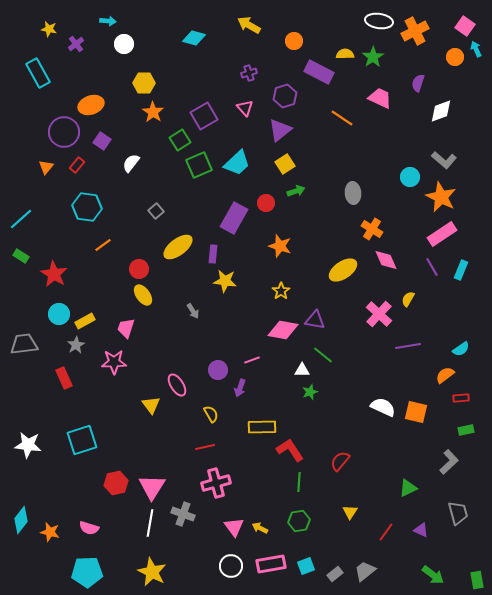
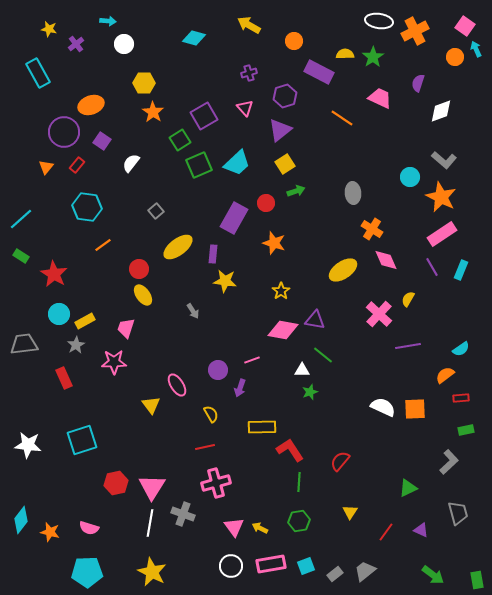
orange star at (280, 246): moved 6 px left, 3 px up
orange square at (416, 412): moved 1 px left, 3 px up; rotated 15 degrees counterclockwise
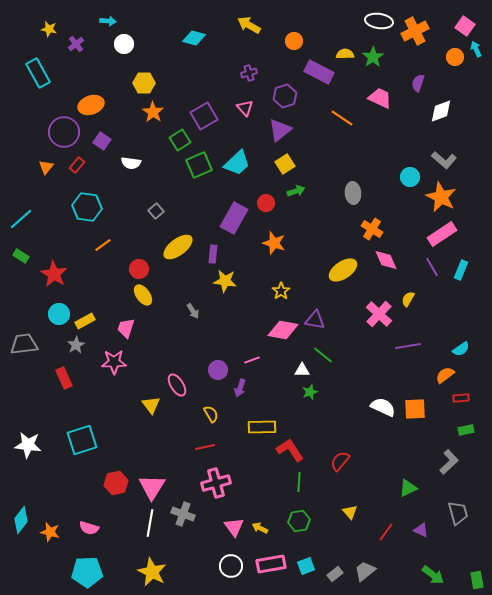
white semicircle at (131, 163): rotated 120 degrees counterclockwise
yellow triangle at (350, 512): rotated 14 degrees counterclockwise
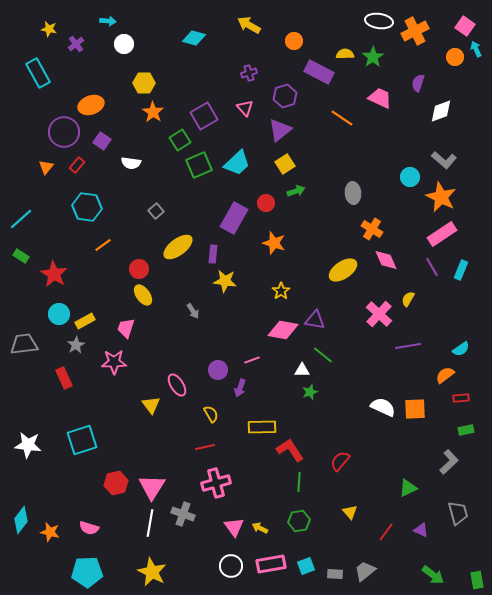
gray rectangle at (335, 574): rotated 42 degrees clockwise
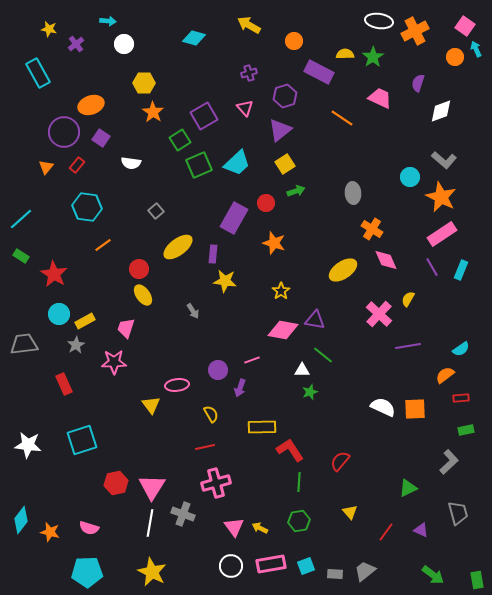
purple square at (102, 141): moved 1 px left, 3 px up
red rectangle at (64, 378): moved 6 px down
pink ellipse at (177, 385): rotated 65 degrees counterclockwise
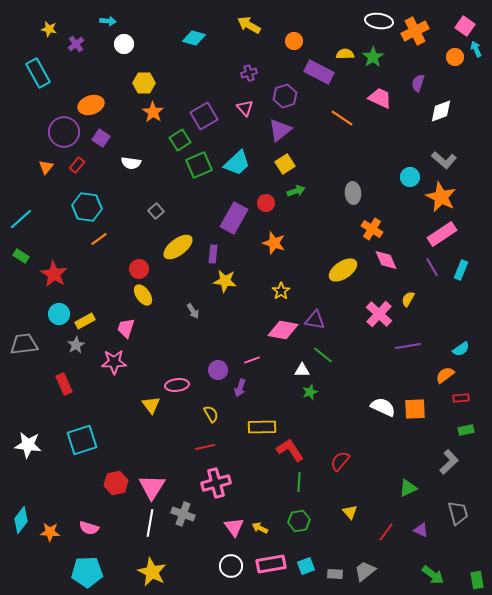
orange line at (103, 245): moved 4 px left, 6 px up
orange star at (50, 532): rotated 12 degrees counterclockwise
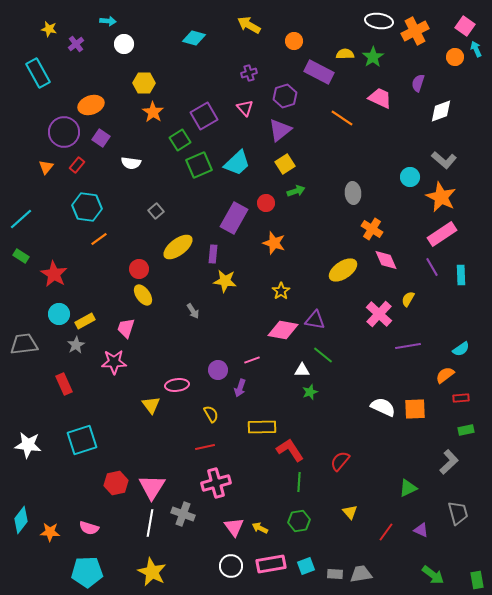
cyan rectangle at (461, 270): moved 5 px down; rotated 24 degrees counterclockwise
gray trapezoid at (365, 571): moved 4 px left, 3 px down; rotated 30 degrees clockwise
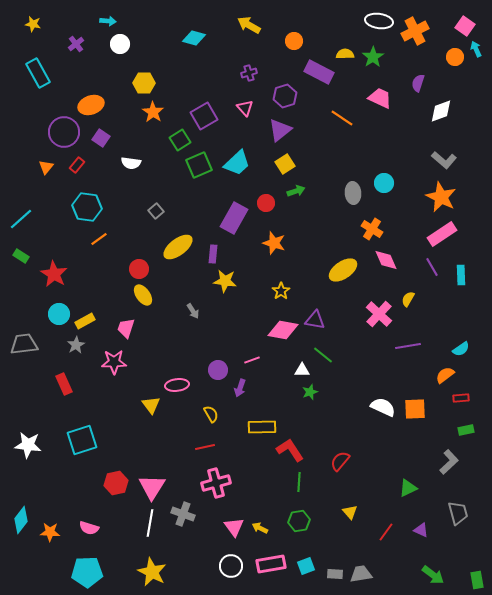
yellow star at (49, 29): moved 16 px left, 5 px up
white circle at (124, 44): moved 4 px left
cyan circle at (410, 177): moved 26 px left, 6 px down
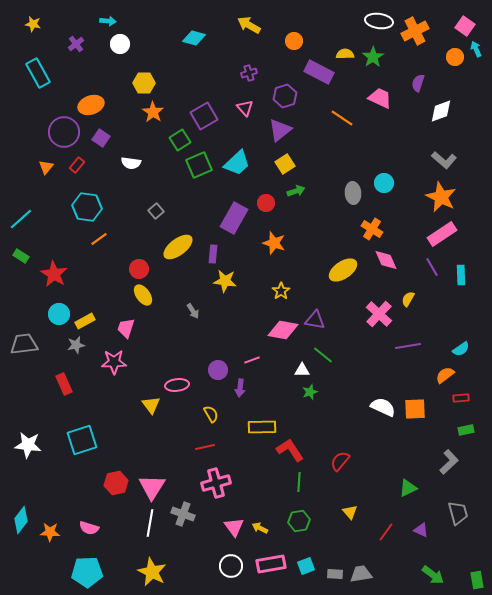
gray star at (76, 345): rotated 18 degrees clockwise
purple arrow at (240, 388): rotated 12 degrees counterclockwise
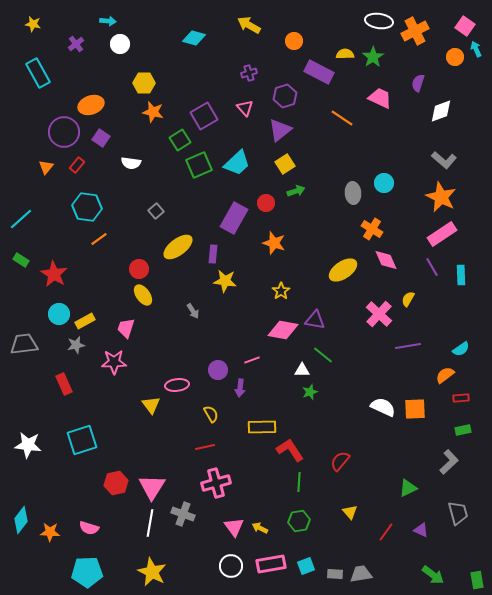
orange star at (153, 112): rotated 20 degrees counterclockwise
green rectangle at (21, 256): moved 4 px down
green rectangle at (466, 430): moved 3 px left
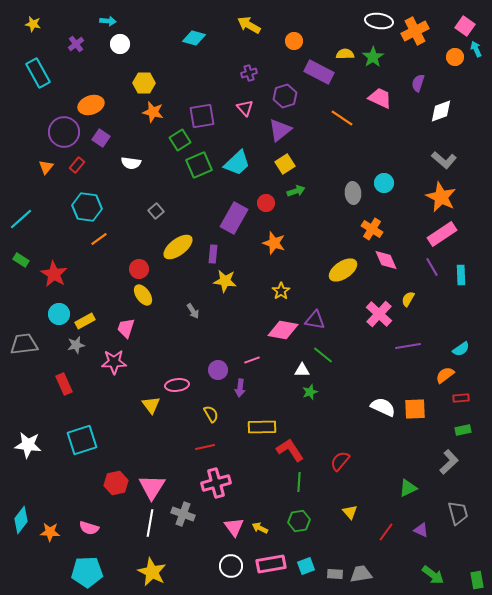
purple square at (204, 116): moved 2 px left; rotated 20 degrees clockwise
